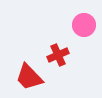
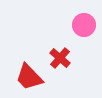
red cross: moved 2 px right, 3 px down; rotated 25 degrees counterclockwise
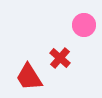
red trapezoid: rotated 12 degrees clockwise
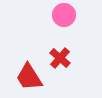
pink circle: moved 20 px left, 10 px up
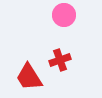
red cross: moved 2 px down; rotated 30 degrees clockwise
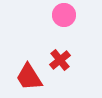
red cross: rotated 20 degrees counterclockwise
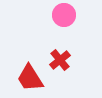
red trapezoid: moved 1 px right, 1 px down
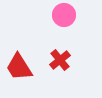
red trapezoid: moved 11 px left, 11 px up
